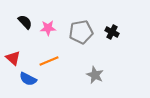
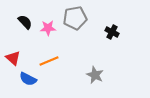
gray pentagon: moved 6 px left, 14 px up
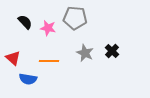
gray pentagon: rotated 15 degrees clockwise
pink star: rotated 14 degrees clockwise
black cross: moved 19 px down; rotated 16 degrees clockwise
orange line: rotated 24 degrees clockwise
gray star: moved 10 px left, 22 px up
blue semicircle: rotated 18 degrees counterclockwise
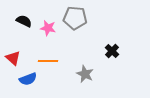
black semicircle: moved 1 px left, 1 px up; rotated 21 degrees counterclockwise
gray star: moved 21 px down
orange line: moved 1 px left
blue semicircle: rotated 30 degrees counterclockwise
